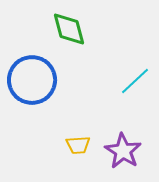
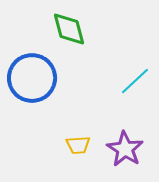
blue circle: moved 2 px up
purple star: moved 2 px right, 2 px up
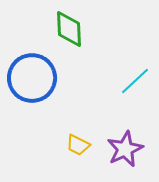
green diamond: rotated 12 degrees clockwise
yellow trapezoid: rotated 30 degrees clockwise
purple star: rotated 15 degrees clockwise
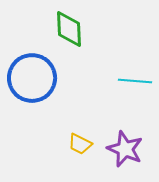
cyan line: rotated 48 degrees clockwise
yellow trapezoid: moved 2 px right, 1 px up
purple star: rotated 24 degrees counterclockwise
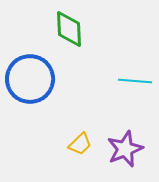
blue circle: moved 2 px left, 1 px down
yellow trapezoid: rotated 70 degrees counterclockwise
purple star: rotated 27 degrees clockwise
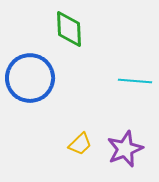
blue circle: moved 1 px up
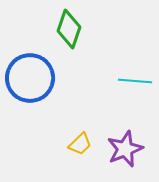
green diamond: rotated 21 degrees clockwise
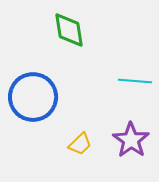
green diamond: moved 1 px down; rotated 27 degrees counterclockwise
blue circle: moved 3 px right, 19 px down
purple star: moved 6 px right, 9 px up; rotated 15 degrees counterclockwise
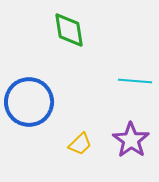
blue circle: moved 4 px left, 5 px down
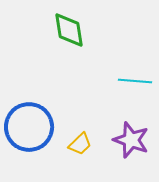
blue circle: moved 25 px down
purple star: rotated 15 degrees counterclockwise
